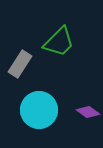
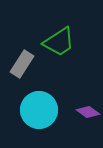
green trapezoid: rotated 12 degrees clockwise
gray rectangle: moved 2 px right
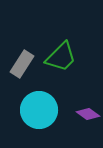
green trapezoid: moved 2 px right, 15 px down; rotated 12 degrees counterclockwise
purple diamond: moved 2 px down
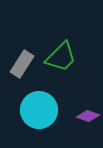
purple diamond: moved 2 px down; rotated 15 degrees counterclockwise
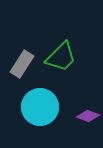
cyan circle: moved 1 px right, 3 px up
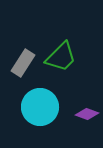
gray rectangle: moved 1 px right, 1 px up
purple diamond: moved 1 px left, 2 px up
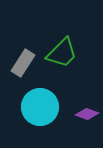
green trapezoid: moved 1 px right, 4 px up
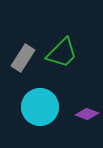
gray rectangle: moved 5 px up
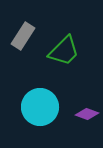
green trapezoid: moved 2 px right, 2 px up
gray rectangle: moved 22 px up
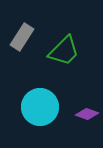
gray rectangle: moved 1 px left, 1 px down
